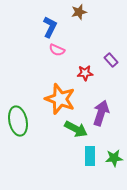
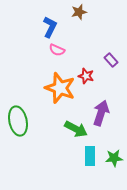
red star: moved 1 px right, 3 px down; rotated 21 degrees clockwise
orange star: moved 11 px up
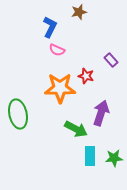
orange star: rotated 20 degrees counterclockwise
green ellipse: moved 7 px up
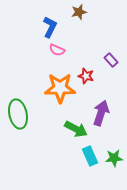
cyan rectangle: rotated 24 degrees counterclockwise
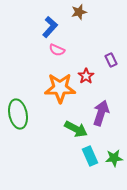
blue L-shape: rotated 15 degrees clockwise
purple rectangle: rotated 16 degrees clockwise
red star: rotated 21 degrees clockwise
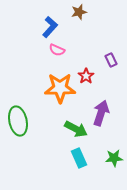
green ellipse: moved 7 px down
cyan rectangle: moved 11 px left, 2 px down
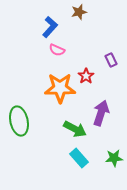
green ellipse: moved 1 px right
green arrow: moved 1 px left
cyan rectangle: rotated 18 degrees counterclockwise
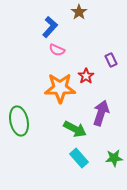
brown star: rotated 21 degrees counterclockwise
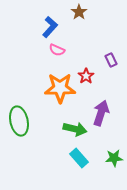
green arrow: rotated 15 degrees counterclockwise
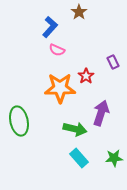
purple rectangle: moved 2 px right, 2 px down
